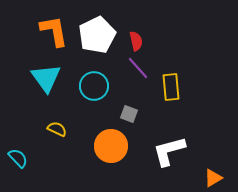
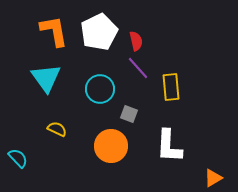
white pentagon: moved 2 px right, 3 px up
cyan circle: moved 6 px right, 3 px down
white L-shape: moved 5 px up; rotated 72 degrees counterclockwise
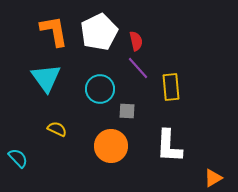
gray square: moved 2 px left, 3 px up; rotated 18 degrees counterclockwise
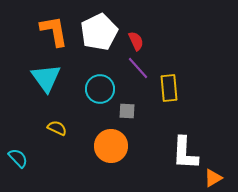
red semicircle: rotated 12 degrees counterclockwise
yellow rectangle: moved 2 px left, 1 px down
yellow semicircle: moved 1 px up
white L-shape: moved 16 px right, 7 px down
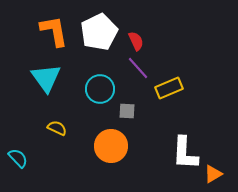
yellow rectangle: rotated 72 degrees clockwise
orange triangle: moved 4 px up
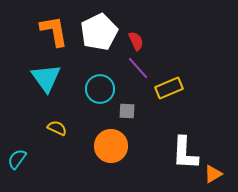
cyan semicircle: moved 1 px left, 1 px down; rotated 100 degrees counterclockwise
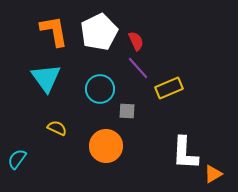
orange circle: moved 5 px left
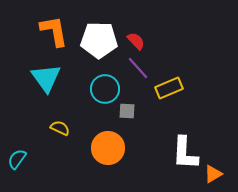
white pentagon: moved 8 px down; rotated 27 degrees clockwise
red semicircle: rotated 18 degrees counterclockwise
cyan circle: moved 5 px right
yellow semicircle: moved 3 px right
orange circle: moved 2 px right, 2 px down
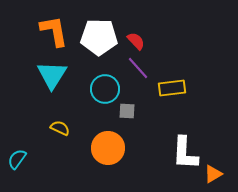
white pentagon: moved 3 px up
cyan triangle: moved 6 px right, 3 px up; rotated 8 degrees clockwise
yellow rectangle: moved 3 px right; rotated 16 degrees clockwise
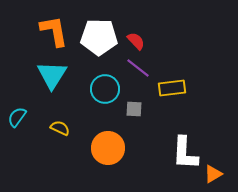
purple line: rotated 10 degrees counterclockwise
gray square: moved 7 px right, 2 px up
cyan semicircle: moved 42 px up
